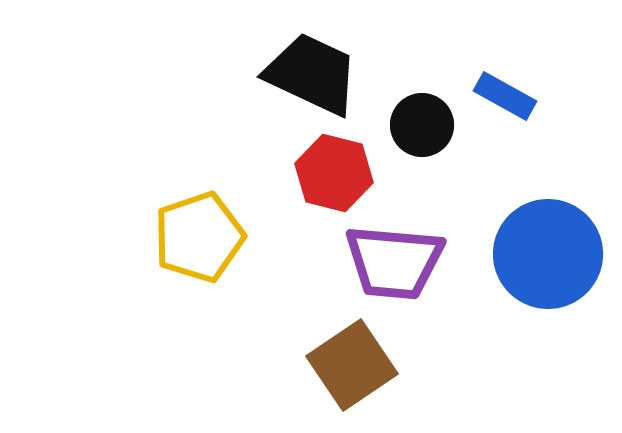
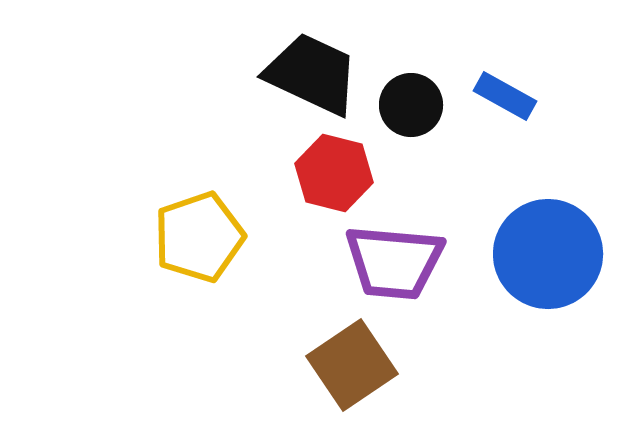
black circle: moved 11 px left, 20 px up
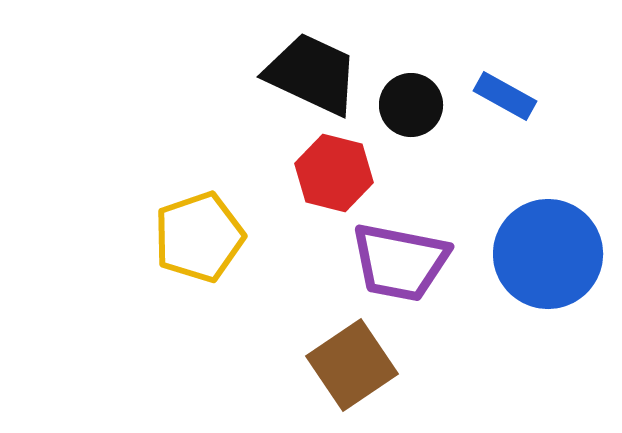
purple trapezoid: moved 6 px right; rotated 6 degrees clockwise
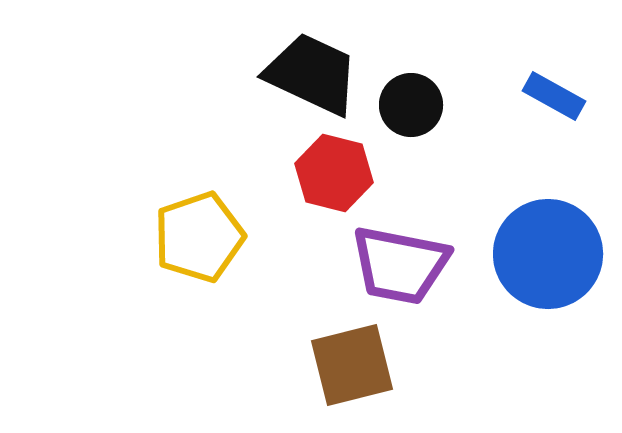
blue rectangle: moved 49 px right
purple trapezoid: moved 3 px down
brown square: rotated 20 degrees clockwise
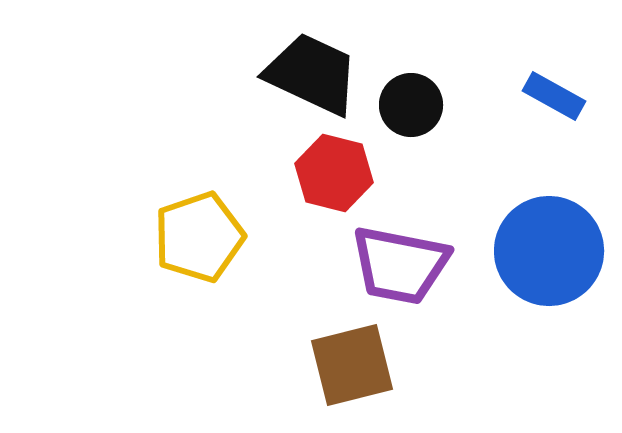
blue circle: moved 1 px right, 3 px up
